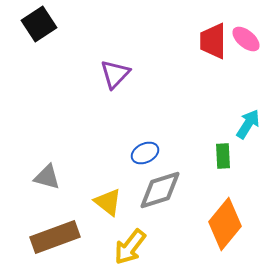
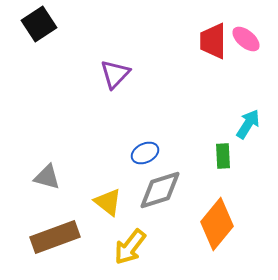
orange diamond: moved 8 px left
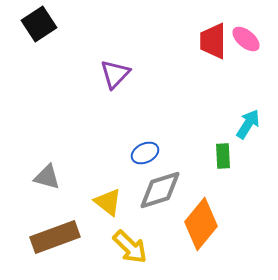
orange diamond: moved 16 px left
yellow arrow: rotated 84 degrees counterclockwise
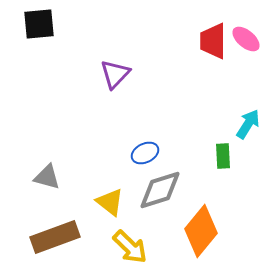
black square: rotated 28 degrees clockwise
yellow triangle: moved 2 px right
orange diamond: moved 7 px down
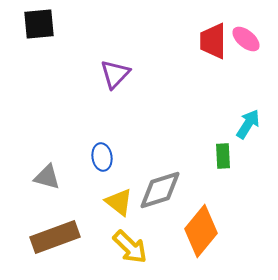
blue ellipse: moved 43 px left, 4 px down; rotated 72 degrees counterclockwise
yellow triangle: moved 9 px right
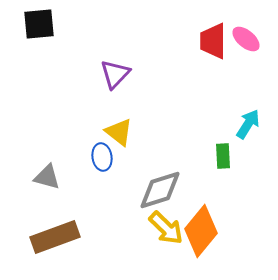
yellow triangle: moved 70 px up
yellow arrow: moved 36 px right, 19 px up
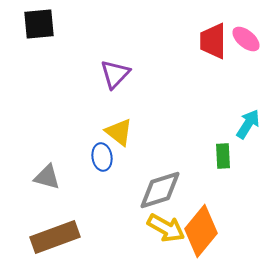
yellow arrow: rotated 15 degrees counterclockwise
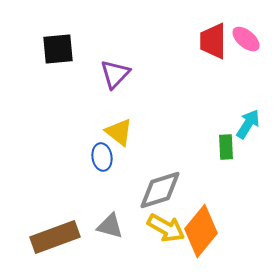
black square: moved 19 px right, 25 px down
green rectangle: moved 3 px right, 9 px up
gray triangle: moved 63 px right, 49 px down
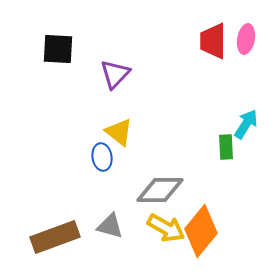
pink ellipse: rotated 60 degrees clockwise
black square: rotated 8 degrees clockwise
cyan arrow: moved 2 px left
gray diamond: rotated 18 degrees clockwise
